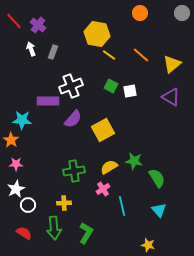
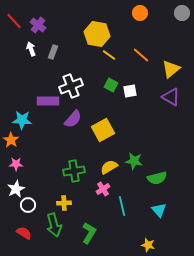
yellow triangle: moved 1 px left, 5 px down
green square: moved 1 px up
green semicircle: rotated 108 degrees clockwise
green arrow: moved 3 px up; rotated 10 degrees counterclockwise
green L-shape: moved 3 px right
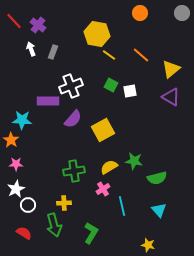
green L-shape: moved 2 px right
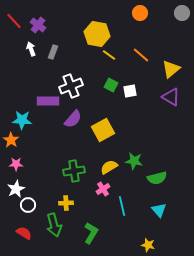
yellow cross: moved 2 px right
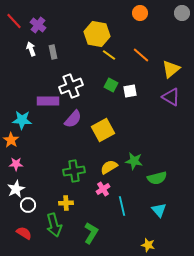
gray rectangle: rotated 32 degrees counterclockwise
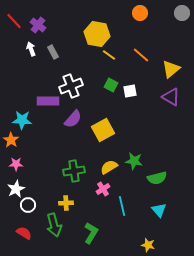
gray rectangle: rotated 16 degrees counterclockwise
